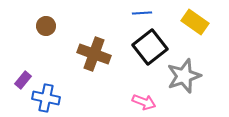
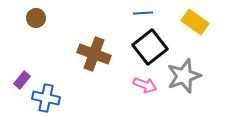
blue line: moved 1 px right
brown circle: moved 10 px left, 8 px up
purple rectangle: moved 1 px left
pink arrow: moved 1 px right, 17 px up
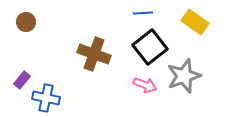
brown circle: moved 10 px left, 4 px down
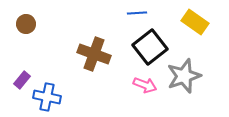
blue line: moved 6 px left
brown circle: moved 2 px down
blue cross: moved 1 px right, 1 px up
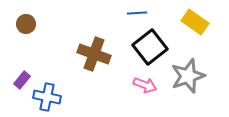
gray star: moved 4 px right
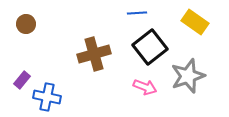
brown cross: rotated 36 degrees counterclockwise
pink arrow: moved 2 px down
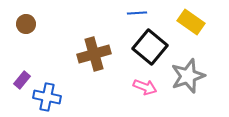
yellow rectangle: moved 4 px left
black square: rotated 12 degrees counterclockwise
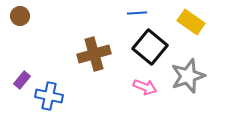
brown circle: moved 6 px left, 8 px up
blue cross: moved 2 px right, 1 px up
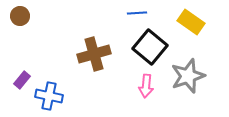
pink arrow: moved 1 px right, 1 px up; rotated 75 degrees clockwise
